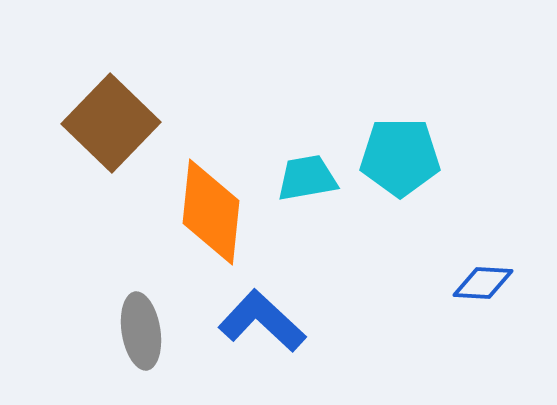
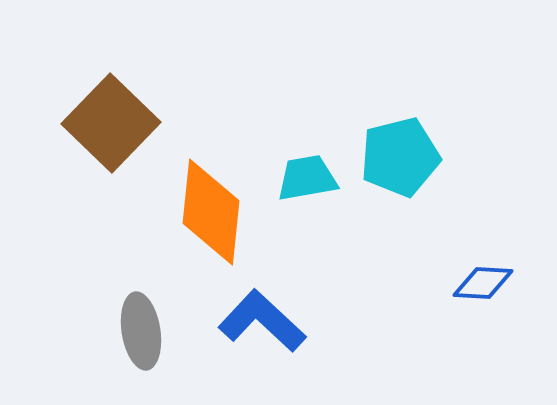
cyan pentagon: rotated 14 degrees counterclockwise
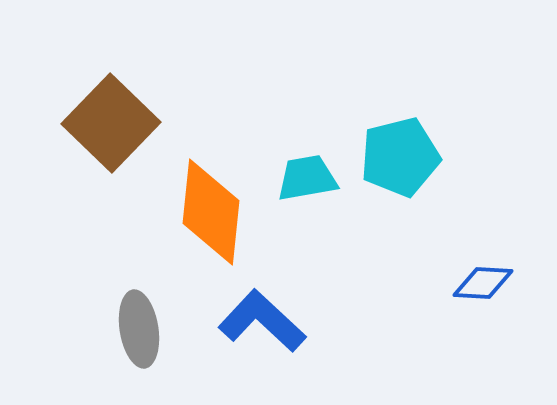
gray ellipse: moved 2 px left, 2 px up
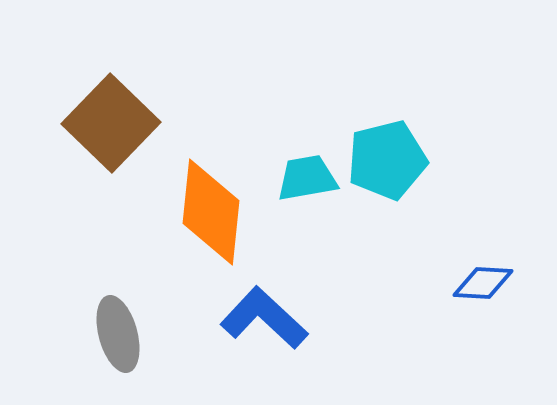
cyan pentagon: moved 13 px left, 3 px down
blue L-shape: moved 2 px right, 3 px up
gray ellipse: moved 21 px left, 5 px down; rotated 6 degrees counterclockwise
